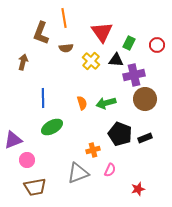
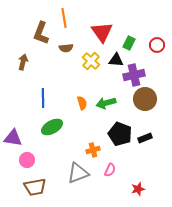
purple triangle: moved 2 px up; rotated 30 degrees clockwise
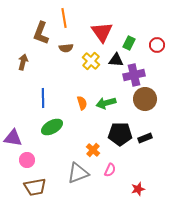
black pentagon: rotated 20 degrees counterclockwise
orange cross: rotated 32 degrees counterclockwise
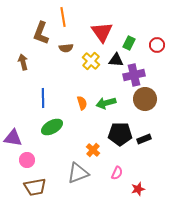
orange line: moved 1 px left, 1 px up
brown arrow: rotated 28 degrees counterclockwise
black rectangle: moved 1 px left, 1 px down
pink semicircle: moved 7 px right, 3 px down
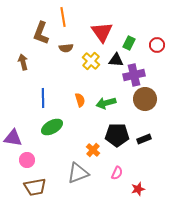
orange semicircle: moved 2 px left, 3 px up
black pentagon: moved 3 px left, 1 px down
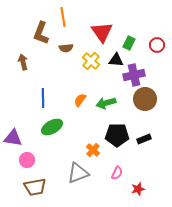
orange semicircle: rotated 128 degrees counterclockwise
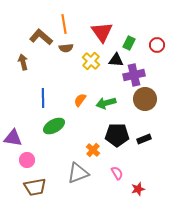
orange line: moved 1 px right, 7 px down
brown L-shape: moved 4 px down; rotated 110 degrees clockwise
green ellipse: moved 2 px right, 1 px up
pink semicircle: rotated 56 degrees counterclockwise
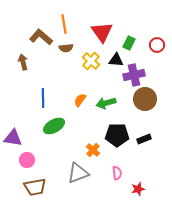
pink semicircle: rotated 24 degrees clockwise
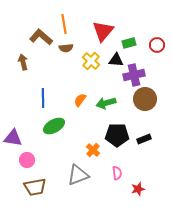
red triangle: moved 1 px right, 1 px up; rotated 15 degrees clockwise
green rectangle: rotated 48 degrees clockwise
gray triangle: moved 2 px down
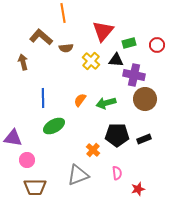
orange line: moved 1 px left, 11 px up
purple cross: rotated 25 degrees clockwise
brown trapezoid: rotated 10 degrees clockwise
